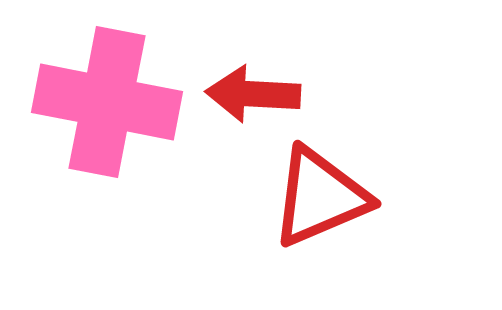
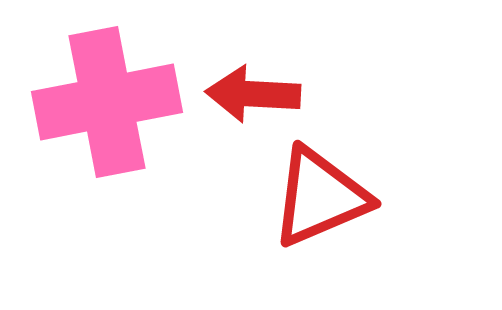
pink cross: rotated 22 degrees counterclockwise
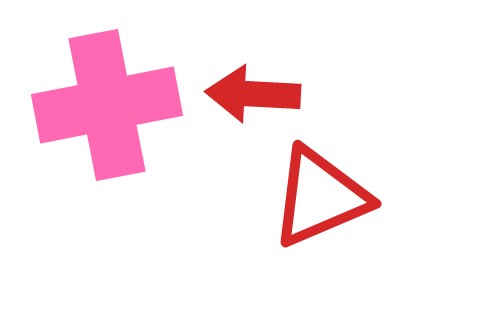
pink cross: moved 3 px down
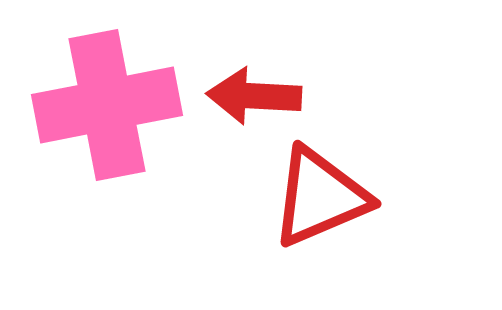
red arrow: moved 1 px right, 2 px down
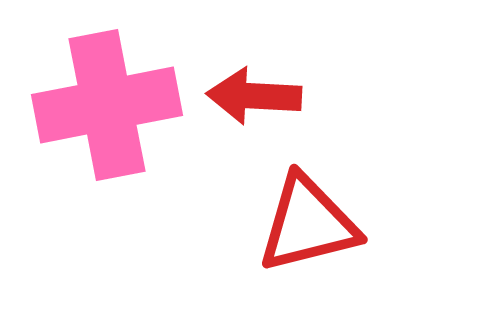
red triangle: moved 12 px left, 27 px down; rotated 9 degrees clockwise
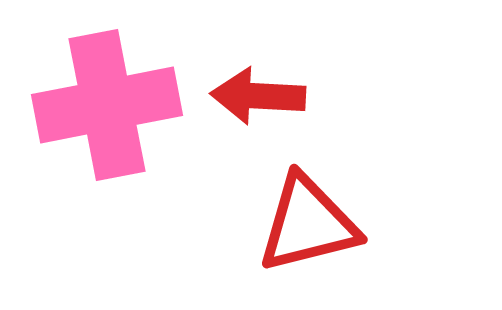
red arrow: moved 4 px right
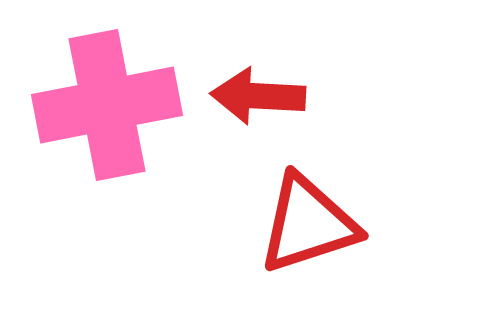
red triangle: rotated 4 degrees counterclockwise
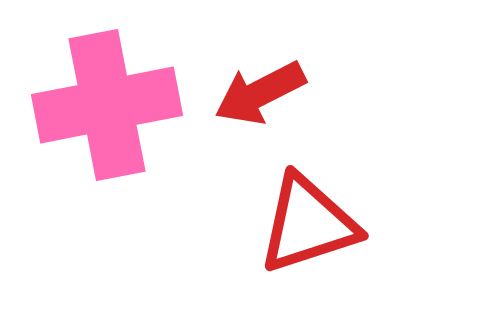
red arrow: moved 2 px right, 3 px up; rotated 30 degrees counterclockwise
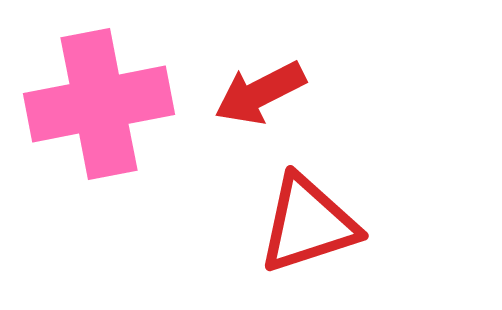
pink cross: moved 8 px left, 1 px up
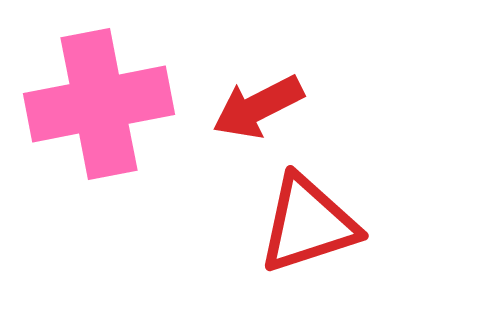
red arrow: moved 2 px left, 14 px down
